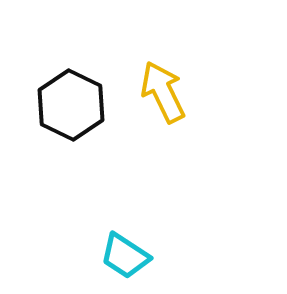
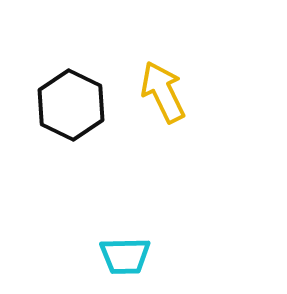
cyan trapezoid: rotated 34 degrees counterclockwise
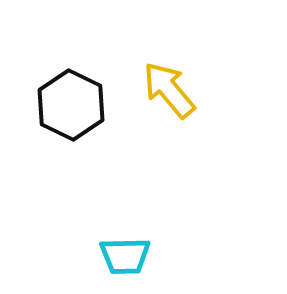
yellow arrow: moved 6 px right, 2 px up; rotated 14 degrees counterclockwise
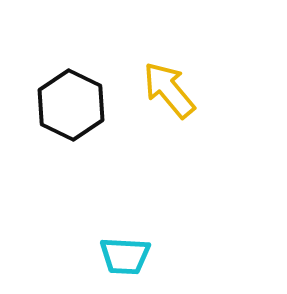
cyan trapezoid: rotated 4 degrees clockwise
